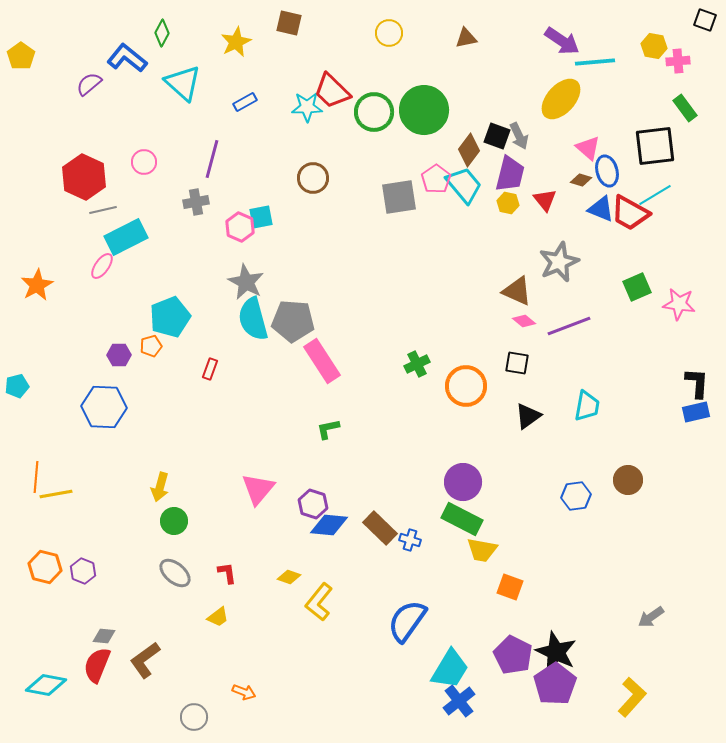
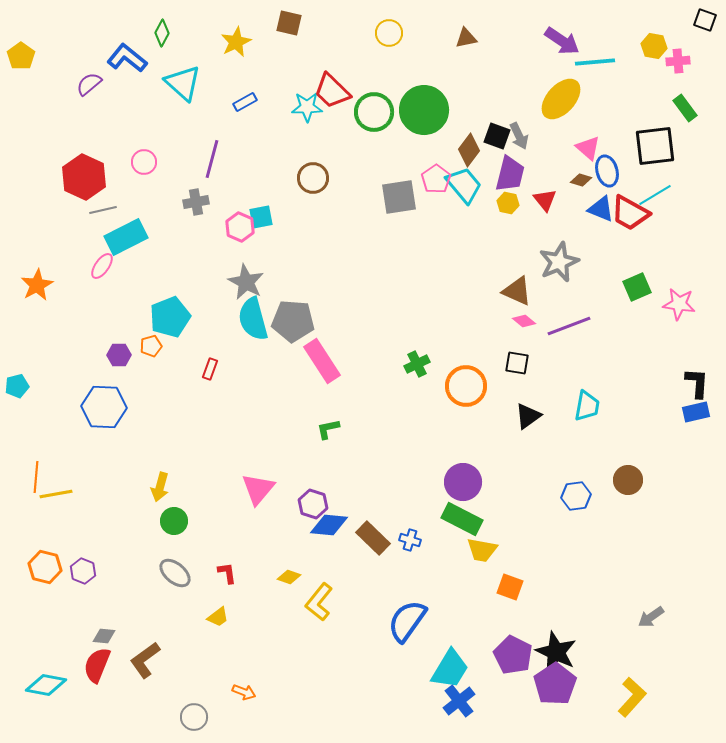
brown rectangle at (380, 528): moved 7 px left, 10 px down
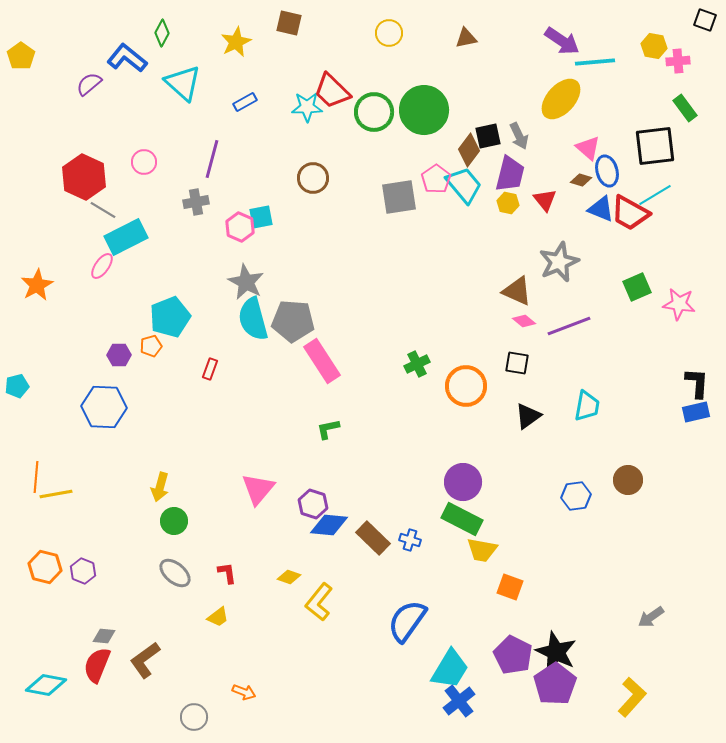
black square at (497, 136): moved 9 px left; rotated 32 degrees counterclockwise
gray line at (103, 210): rotated 44 degrees clockwise
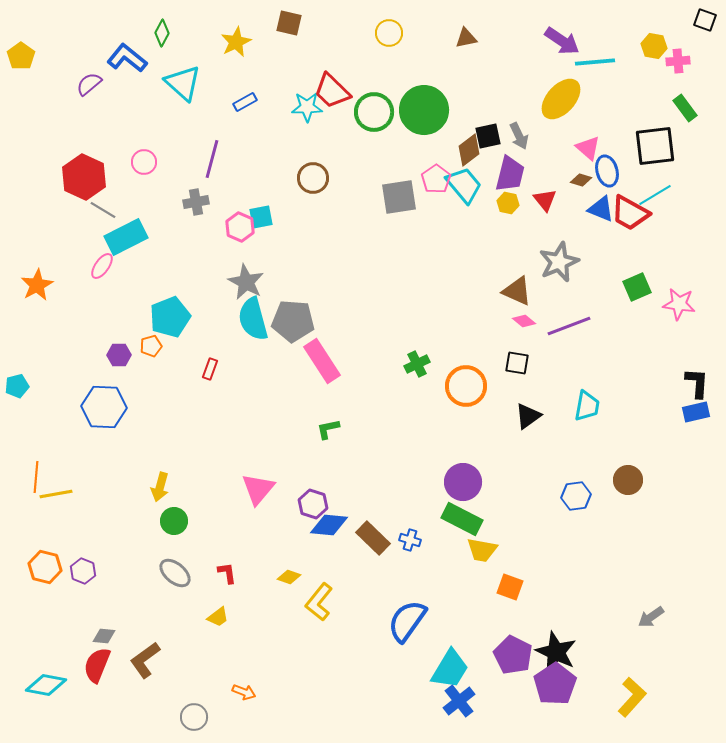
brown diamond at (469, 150): rotated 16 degrees clockwise
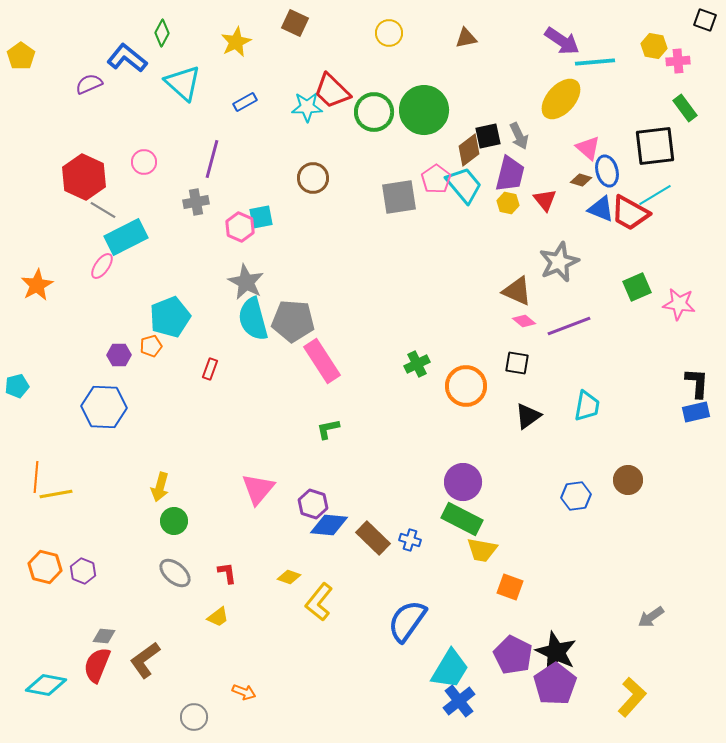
brown square at (289, 23): moved 6 px right; rotated 12 degrees clockwise
purple semicircle at (89, 84): rotated 16 degrees clockwise
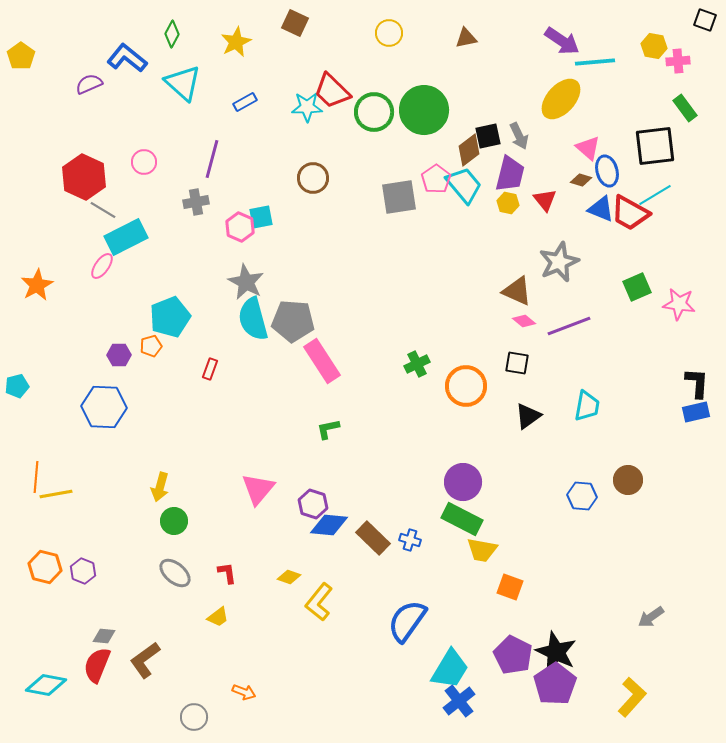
green diamond at (162, 33): moved 10 px right, 1 px down
blue hexagon at (576, 496): moved 6 px right; rotated 12 degrees clockwise
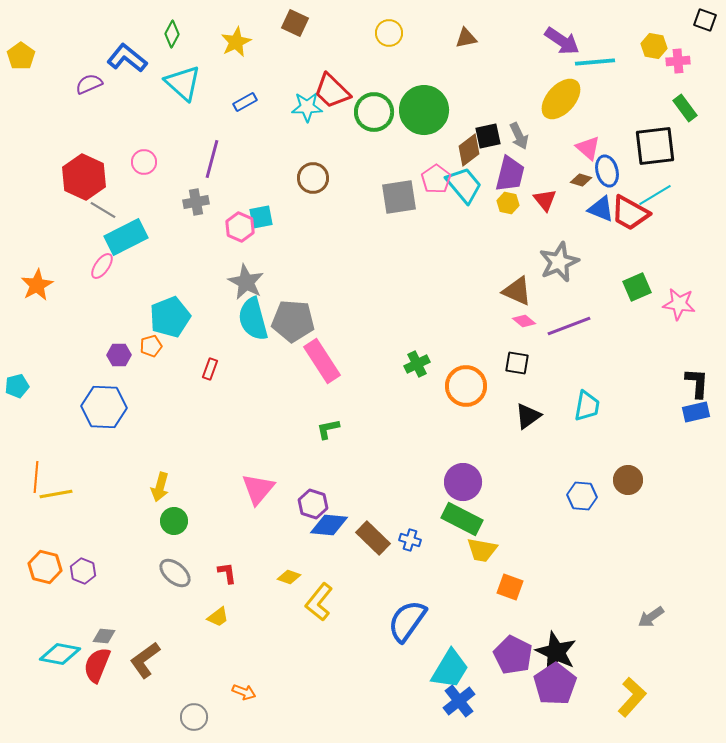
cyan diamond at (46, 685): moved 14 px right, 31 px up
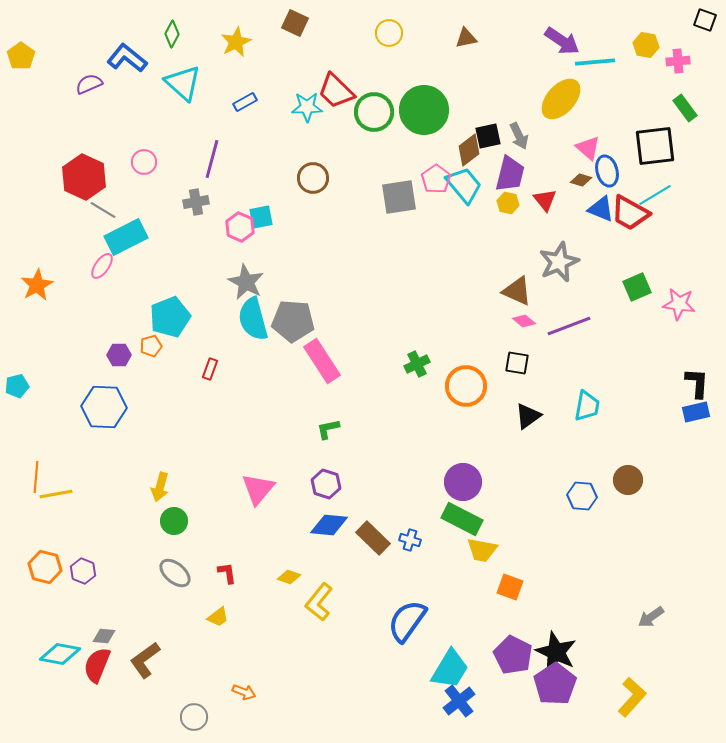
yellow hexagon at (654, 46): moved 8 px left, 1 px up
red trapezoid at (332, 91): moved 4 px right
purple hexagon at (313, 504): moved 13 px right, 20 px up
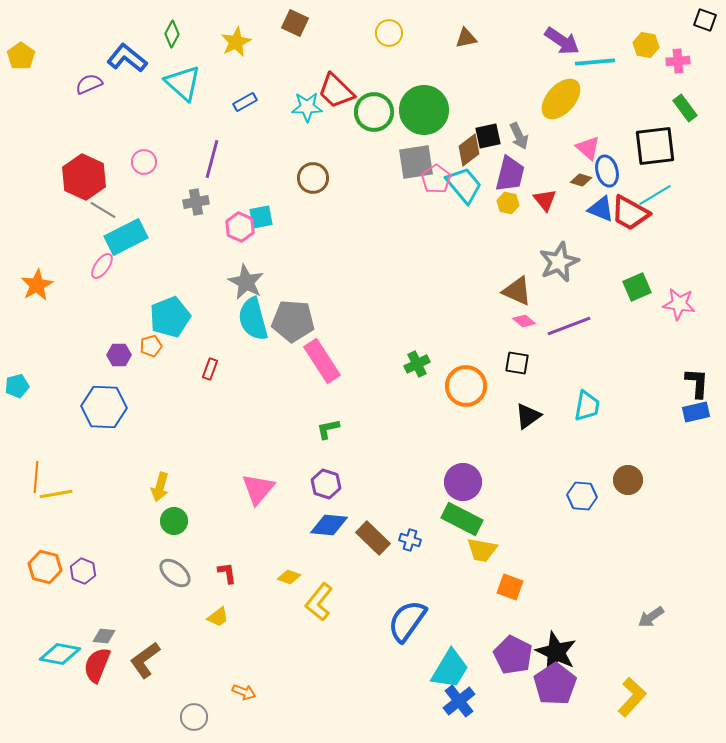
gray square at (399, 197): moved 17 px right, 35 px up
